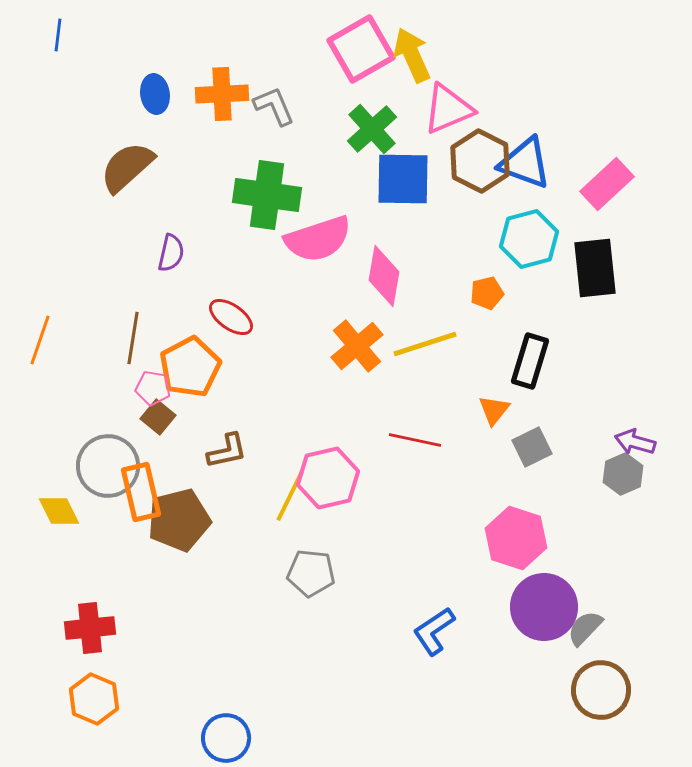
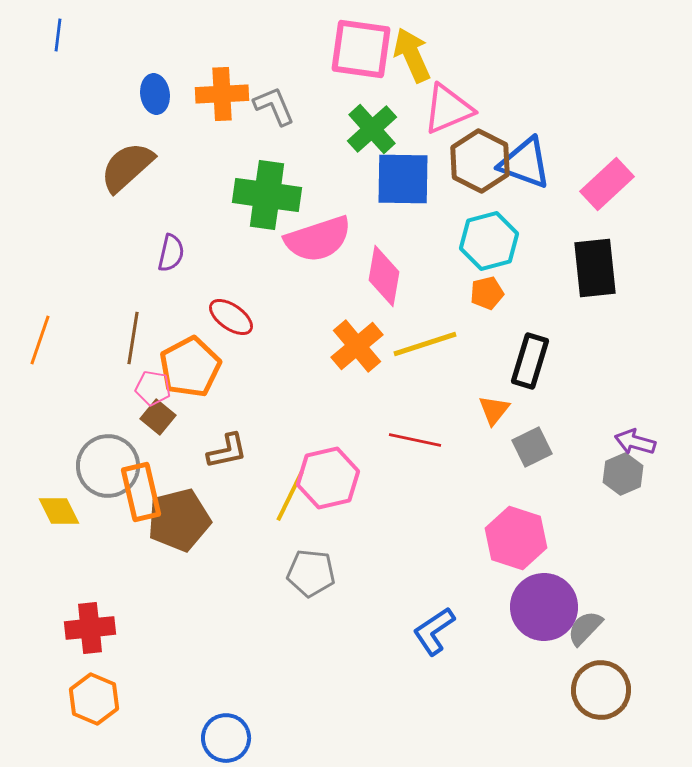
pink square at (361, 49): rotated 38 degrees clockwise
cyan hexagon at (529, 239): moved 40 px left, 2 px down
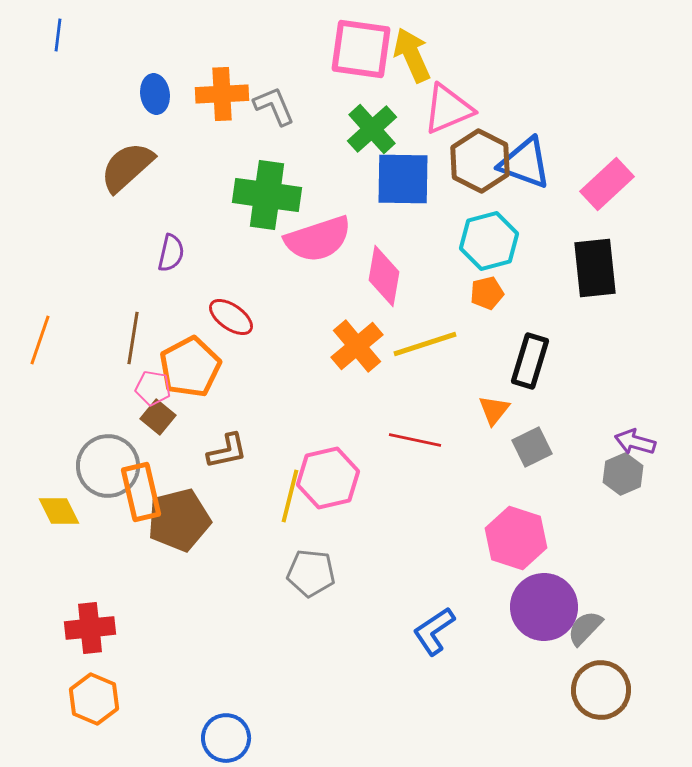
yellow line at (290, 496): rotated 12 degrees counterclockwise
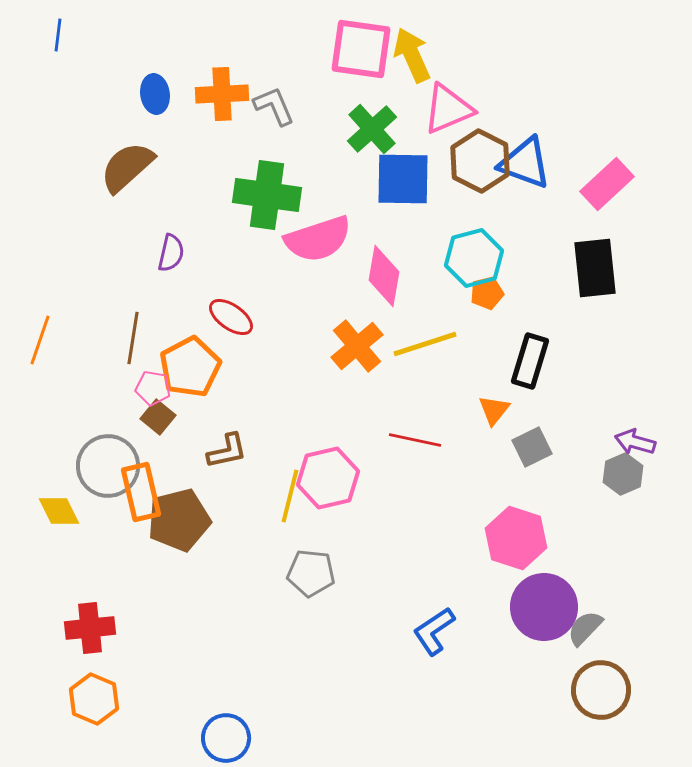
cyan hexagon at (489, 241): moved 15 px left, 17 px down
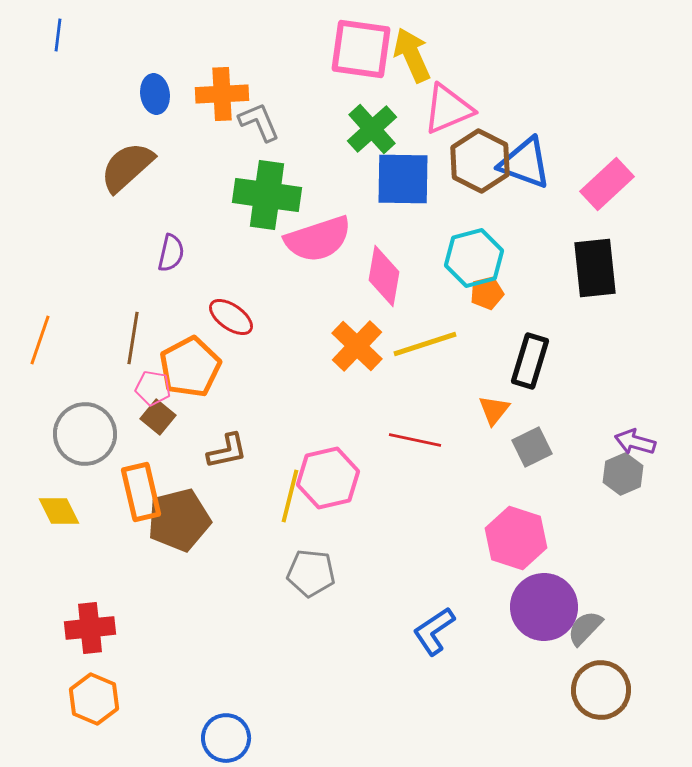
gray L-shape at (274, 106): moved 15 px left, 16 px down
orange cross at (357, 346): rotated 6 degrees counterclockwise
gray circle at (108, 466): moved 23 px left, 32 px up
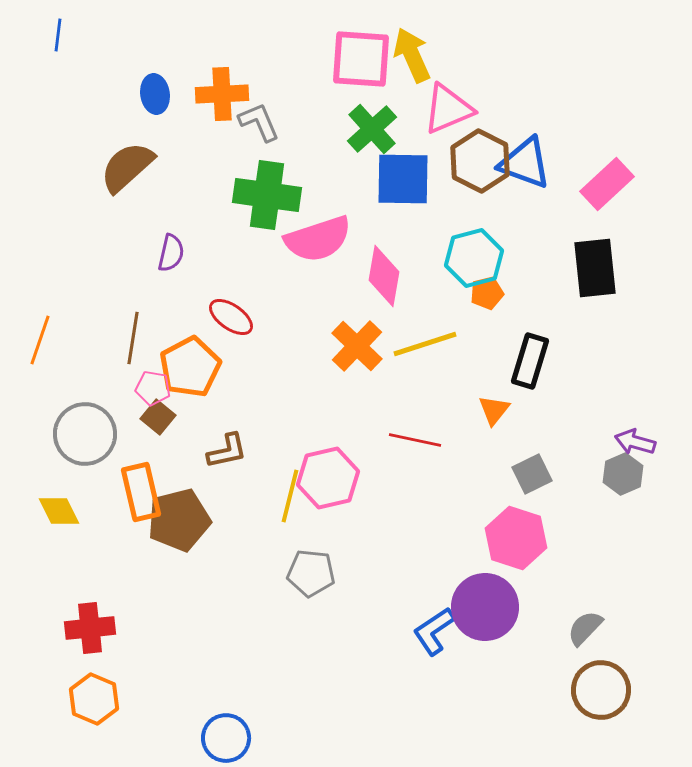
pink square at (361, 49): moved 10 px down; rotated 4 degrees counterclockwise
gray square at (532, 447): moved 27 px down
purple circle at (544, 607): moved 59 px left
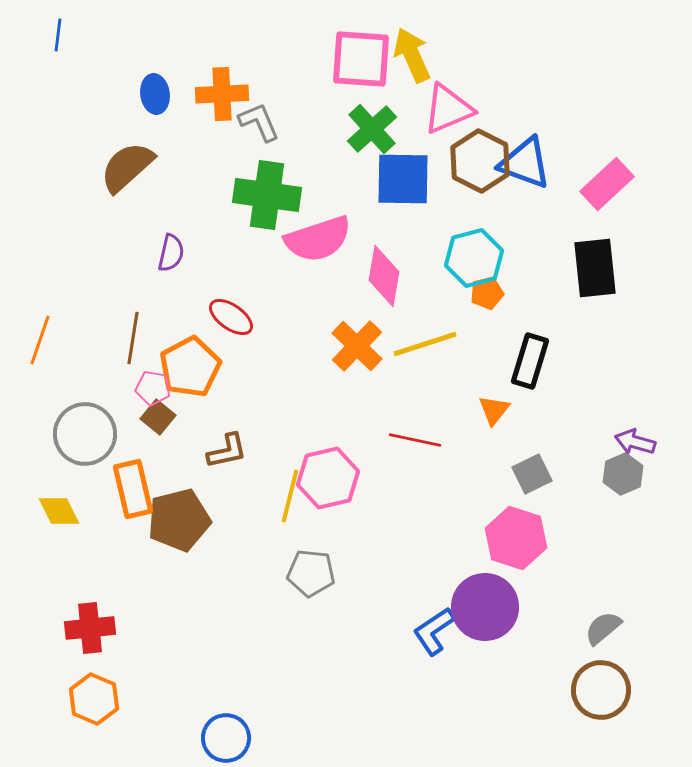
orange rectangle at (141, 492): moved 8 px left, 3 px up
gray semicircle at (585, 628): moved 18 px right; rotated 6 degrees clockwise
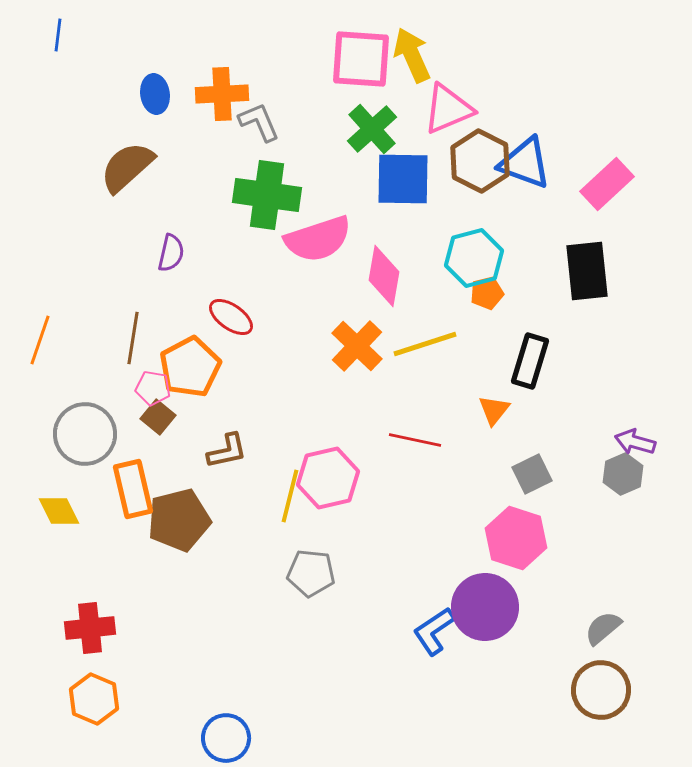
black rectangle at (595, 268): moved 8 px left, 3 px down
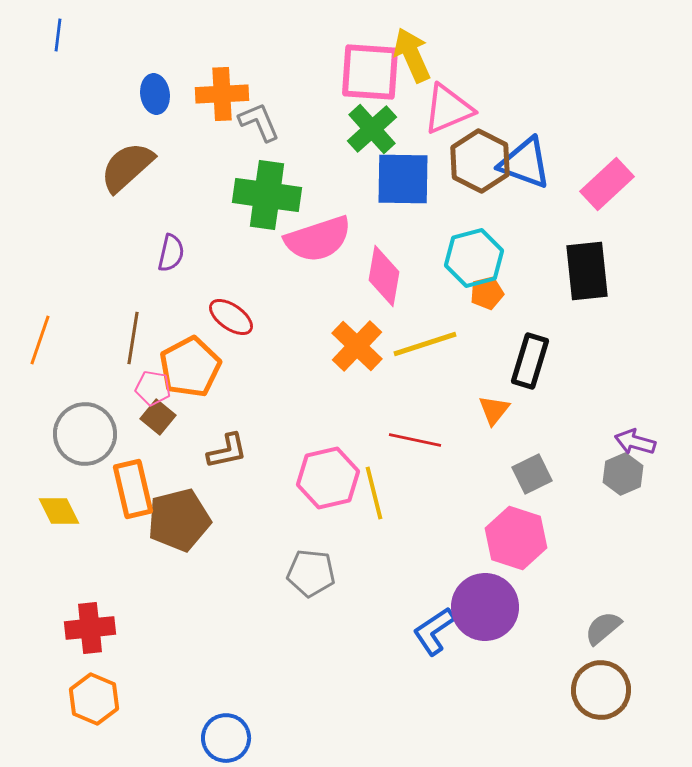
pink square at (361, 59): moved 9 px right, 13 px down
yellow line at (290, 496): moved 84 px right, 3 px up; rotated 28 degrees counterclockwise
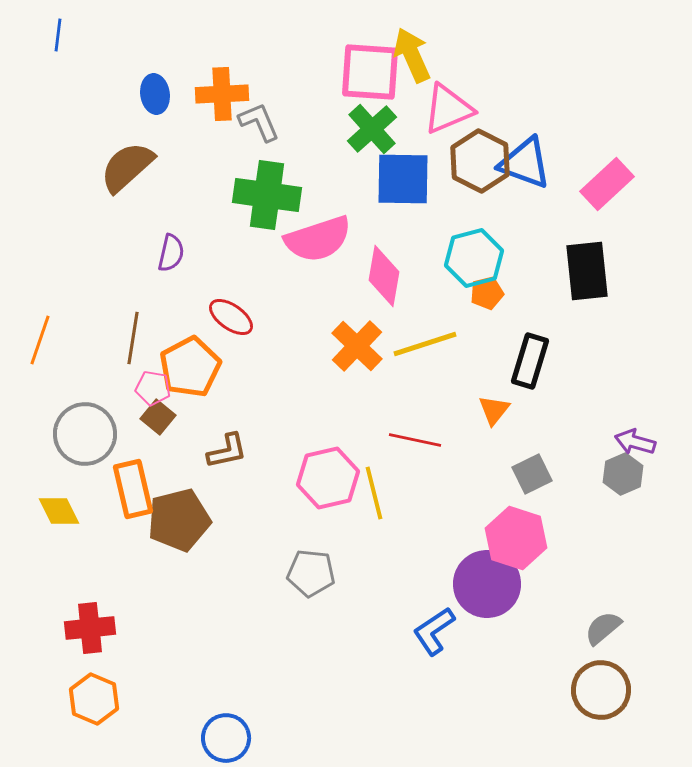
purple circle at (485, 607): moved 2 px right, 23 px up
